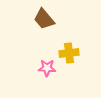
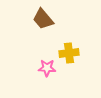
brown trapezoid: moved 1 px left
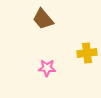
yellow cross: moved 18 px right
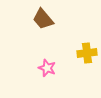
pink star: rotated 18 degrees clockwise
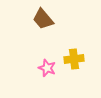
yellow cross: moved 13 px left, 6 px down
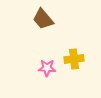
pink star: rotated 18 degrees counterclockwise
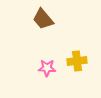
yellow cross: moved 3 px right, 2 px down
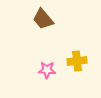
pink star: moved 2 px down
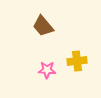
brown trapezoid: moved 7 px down
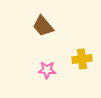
yellow cross: moved 5 px right, 2 px up
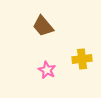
pink star: rotated 24 degrees clockwise
